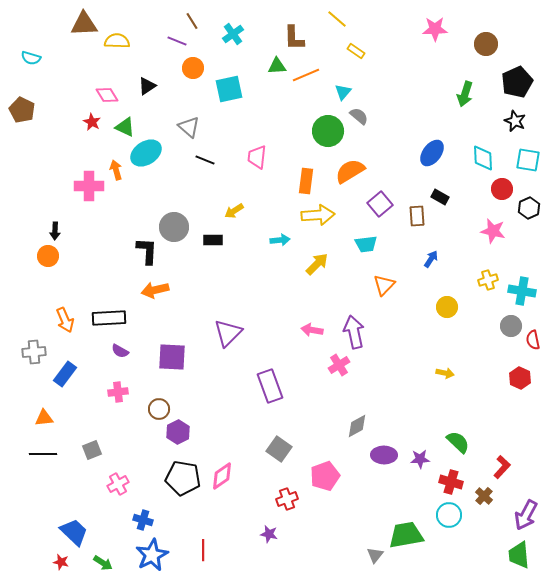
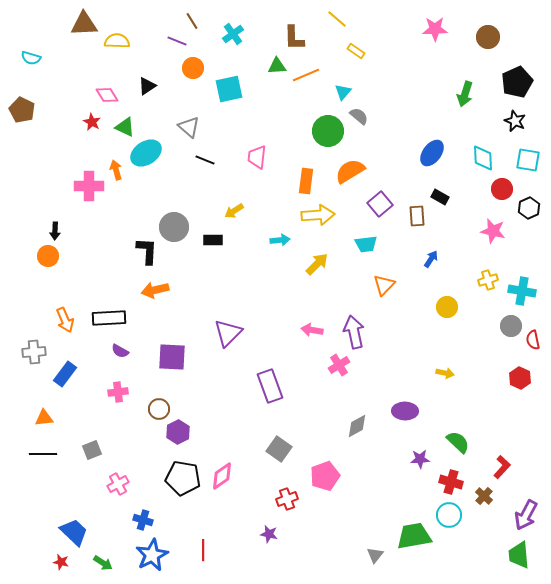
brown circle at (486, 44): moved 2 px right, 7 px up
purple ellipse at (384, 455): moved 21 px right, 44 px up
green trapezoid at (406, 535): moved 8 px right, 1 px down
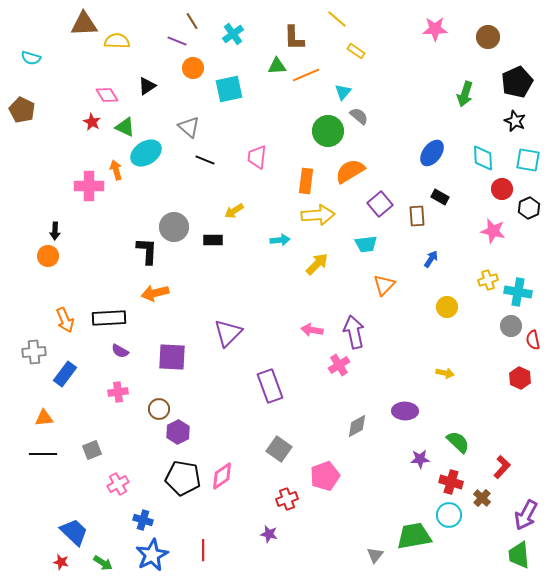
orange arrow at (155, 290): moved 3 px down
cyan cross at (522, 291): moved 4 px left, 1 px down
brown cross at (484, 496): moved 2 px left, 2 px down
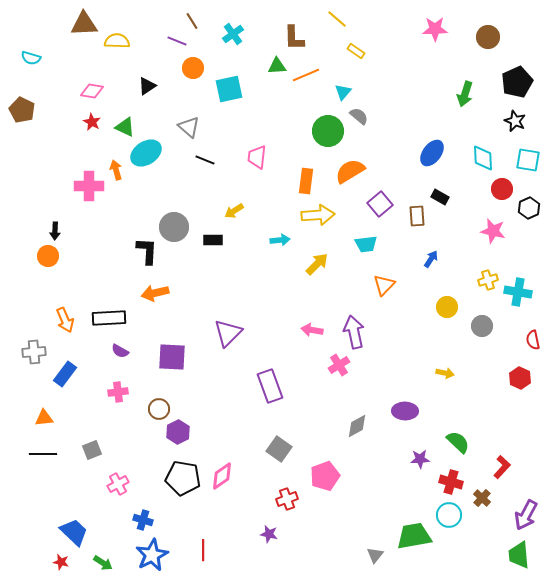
pink diamond at (107, 95): moved 15 px left, 4 px up; rotated 50 degrees counterclockwise
gray circle at (511, 326): moved 29 px left
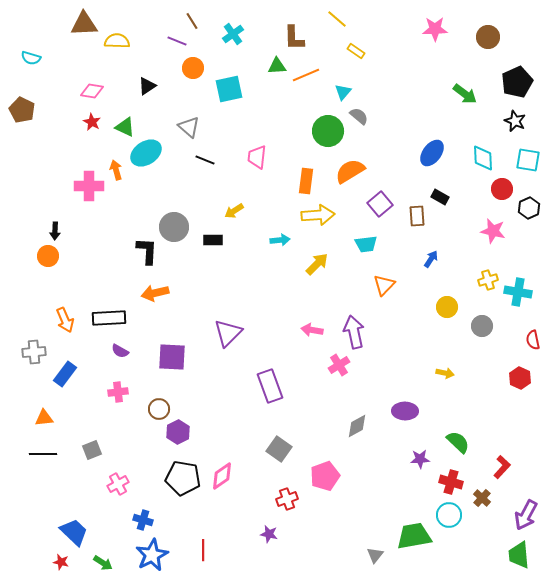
green arrow at (465, 94): rotated 70 degrees counterclockwise
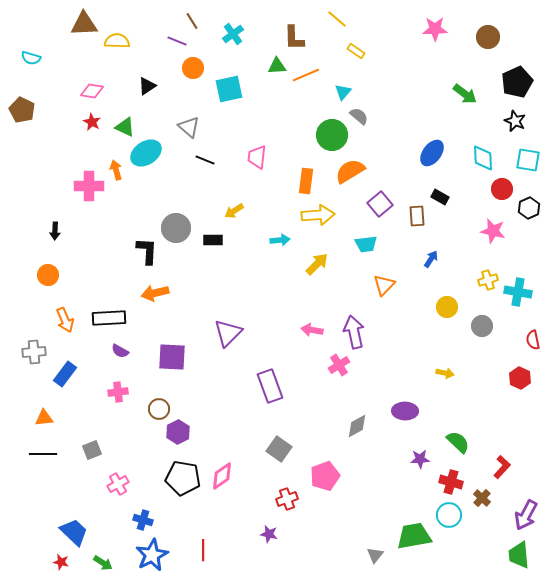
green circle at (328, 131): moved 4 px right, 4 px down
gray circle at (174, 227): moved 2 px right, 1 px down
orange circle at (48, 256): moved 19 px down
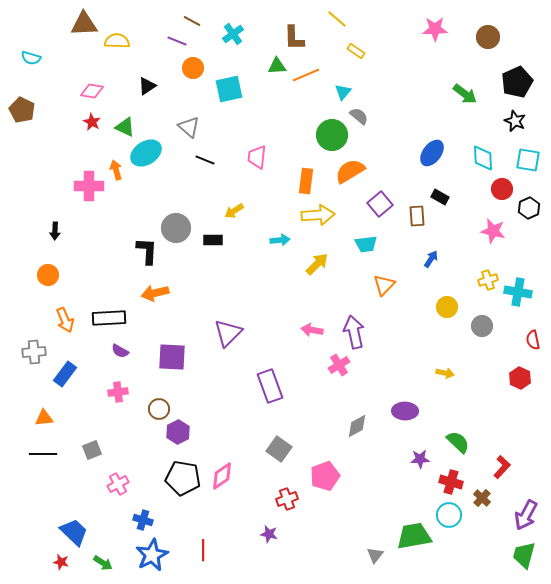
brown line at (192, 21): rotated 30 degrees counterclockwise
green trapezoid at (519, 555): moved 5 px right; rotated 20 degrees clockwise
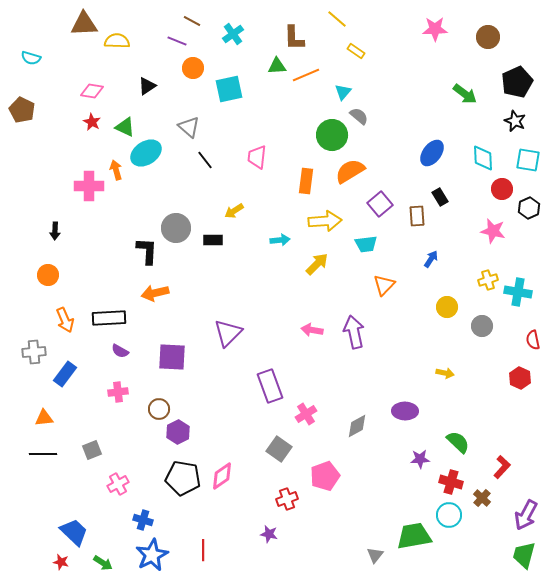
black line at (205, 160): rotated 30 degrees clockwise
black rectangle at (440, 197): rotated 30 degrees clockwise
yellow arrow at (318, 215): moved 7 px right, 6 px down
pink cross at (339, 365): moved 33 px left, 49 px down
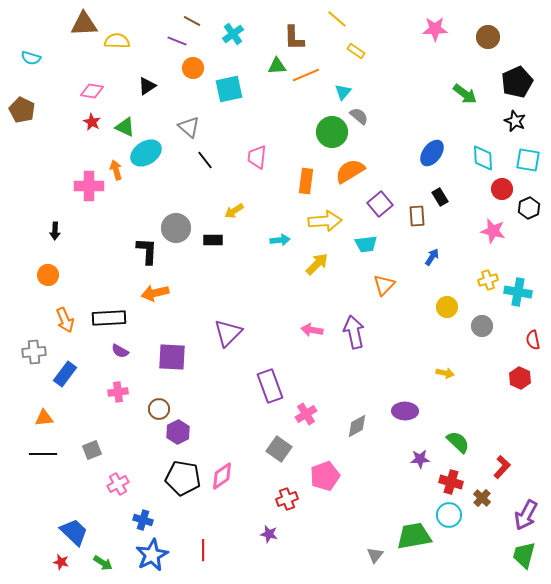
green circle at (332, 135): moved 3 px up
blue arrow at (431, 259): moved 1 px right, 2 px up
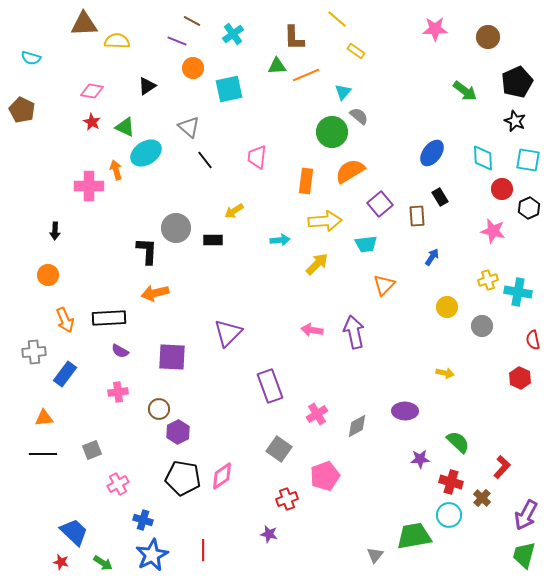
green arrow at (465, 94): moved 3 px up
pink cross at (306, 414): moved 11 px right
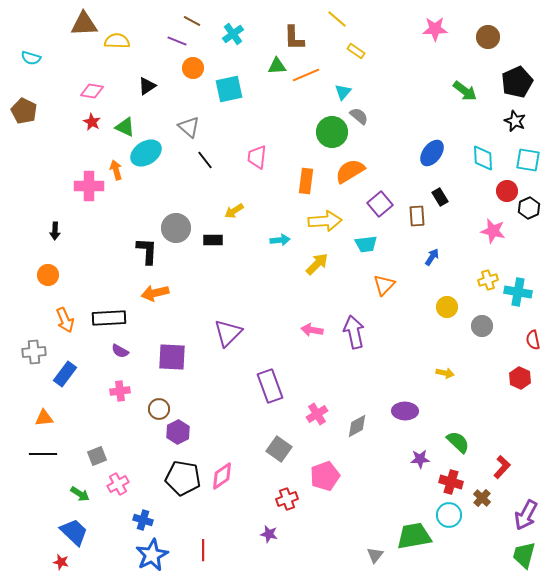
brown pentagon at (22, 110): moved 2 px right, 1 px down
red circle at (502, 189): moved 5 px right, 2 px down
pink cross at (118, 392): moved 2 px right, 1 px up
gray square at (92, 450): moved 5 px right, 6 px down
green arrow at (103, 563): moved 23 px left, 69 px up
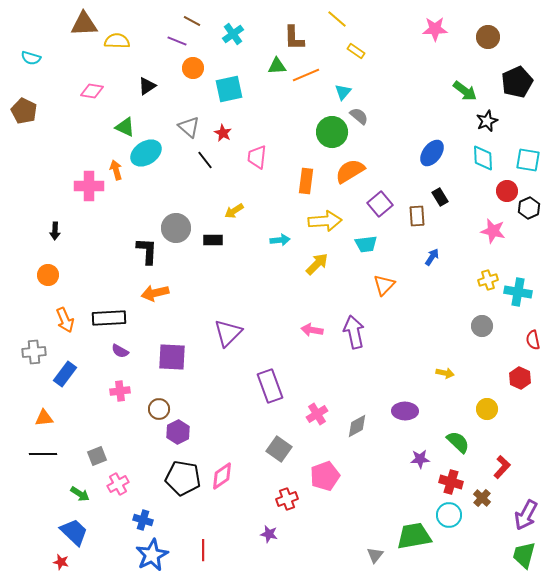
black star at (515, 121): moved 28 px left; rotated 25 degrees clockwise
red star at (92, 122): moved 131 px right, 11 px down
yellow circle at (447, 307): moved 40 px right, 102 px down
